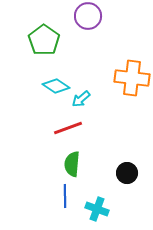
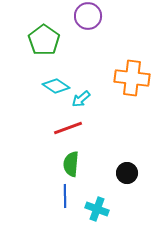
green semicircle: moved 1 px left
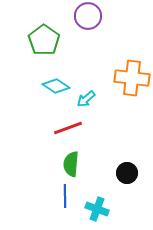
cyan arrow: moved 5 px right
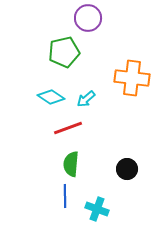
purple circle: moved 2 px down
green pentagon: moved 20 px right, 12 px down; rotated 24 degrees clockwise
cyan diamond: moved 5 px left, 11 px down
black circle: moved 4 px up
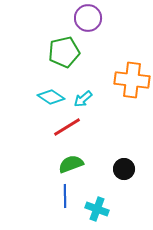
orange cross: moved 2 px down
cyan arrow: moved 3 px left
red line: moved 1 px left, 1 px up; rotated 12 degrees counterclockwise
green semicircle: rotated 65 degrees clockwise
black circle: moved 3 px left
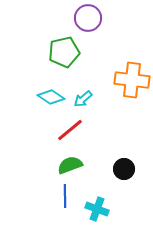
red line: moved 3 px right, 3 px down; rotated 8 degrees counterclockwise
green semicircle: moved 1 px left, 1 px down
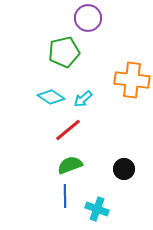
red line: moved 2 px left
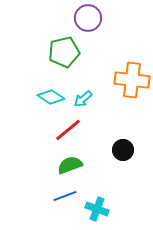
black circle: moved 1 px left, 19 px up
blue line: rotated 70 degrees clockwise
